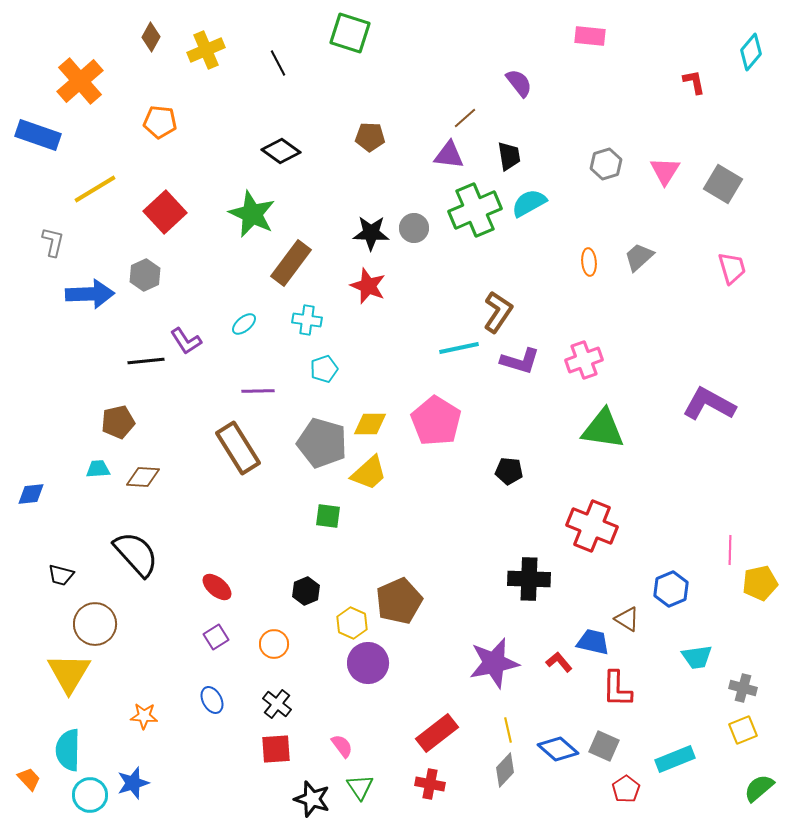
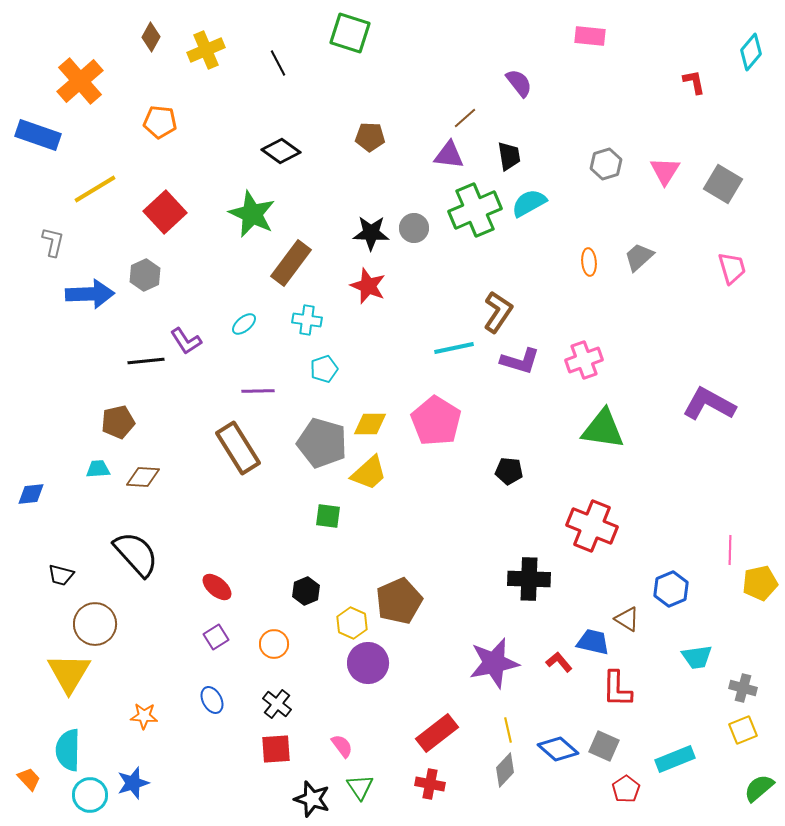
cyan line at (459, 348): moved 5 px left
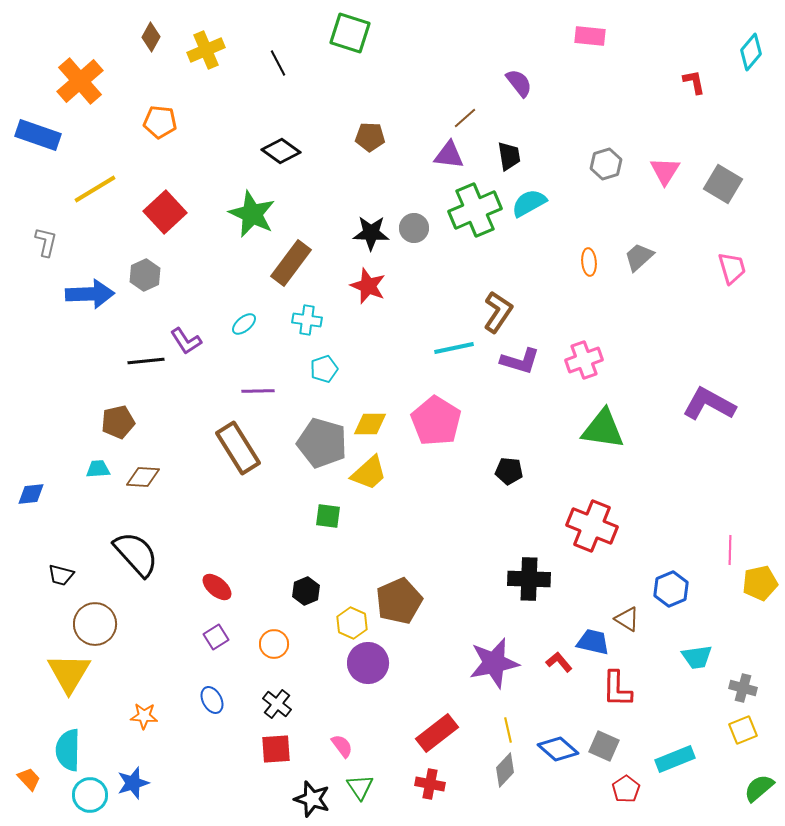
gray L-shape at (53, 242): moved 7 px left
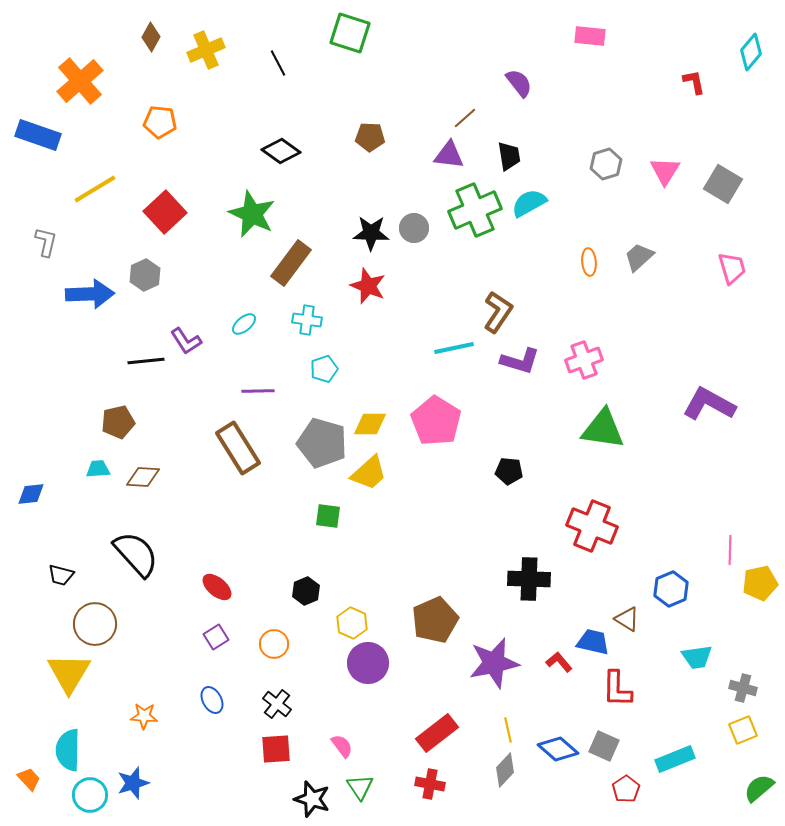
brown pentagon at (399, 601): moved 36 px right, 19 px down
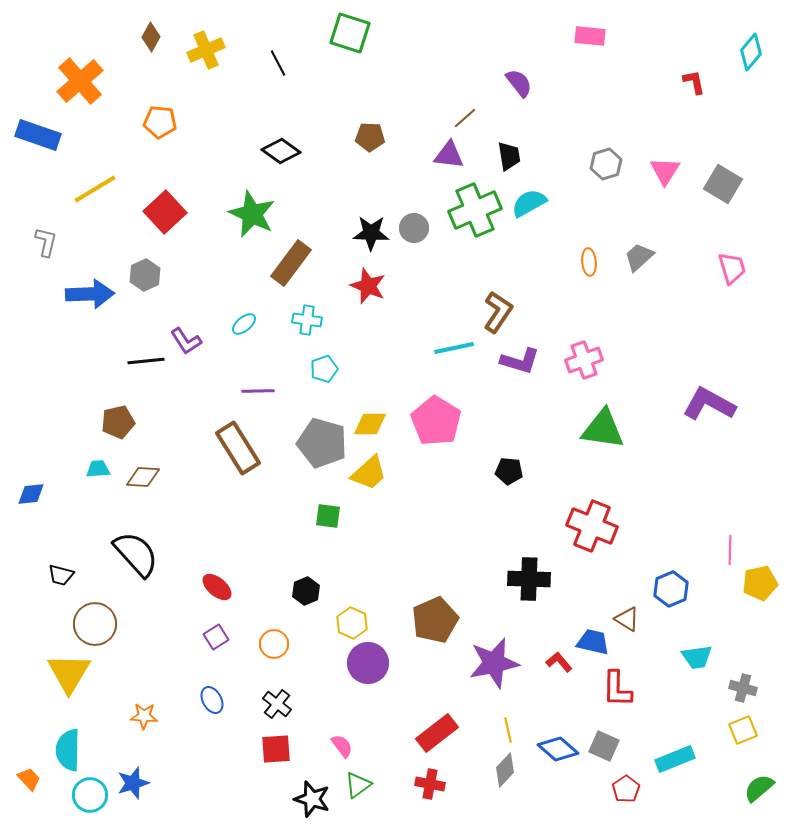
green triangle at (360, 787): moved 2 px left, 2 px up; rotated 28 degrees clockwise
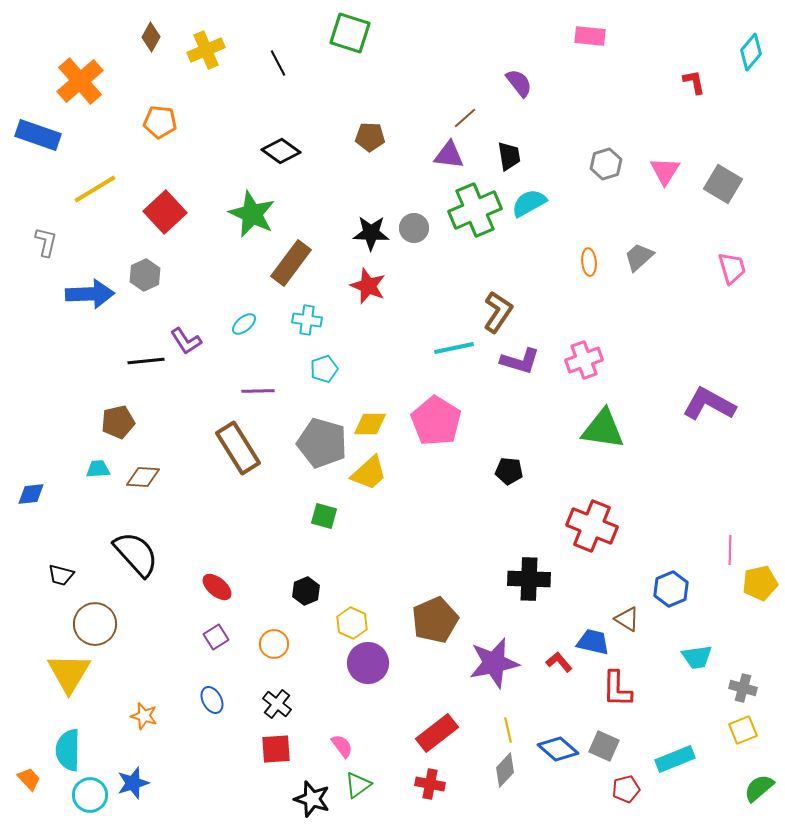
green square at (328, 516): moved 4 px left; rotated 8 degrees clockwise
orange star at (144, 716): rotated 12 degrees clockwise
red pentagon at (626, 789): rotated 20 degrees clockwise
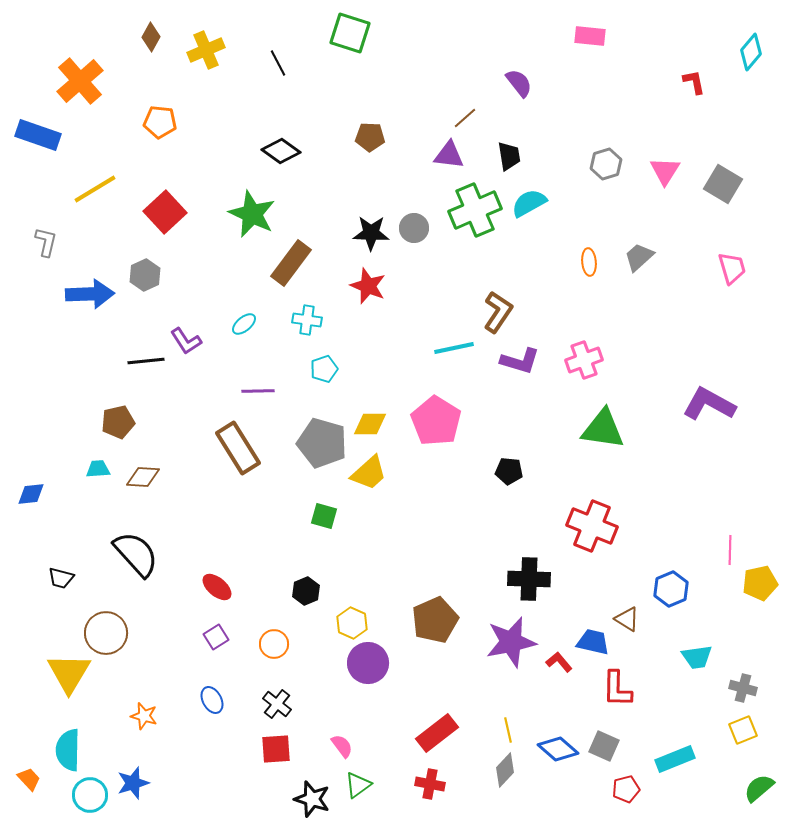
black trapezoid at (61, 575): moved 3 px down
brown circle at (95, 624): moved 11 px right, 9 px down
purple star at (494, 663): moved 17 px right, 21 px up
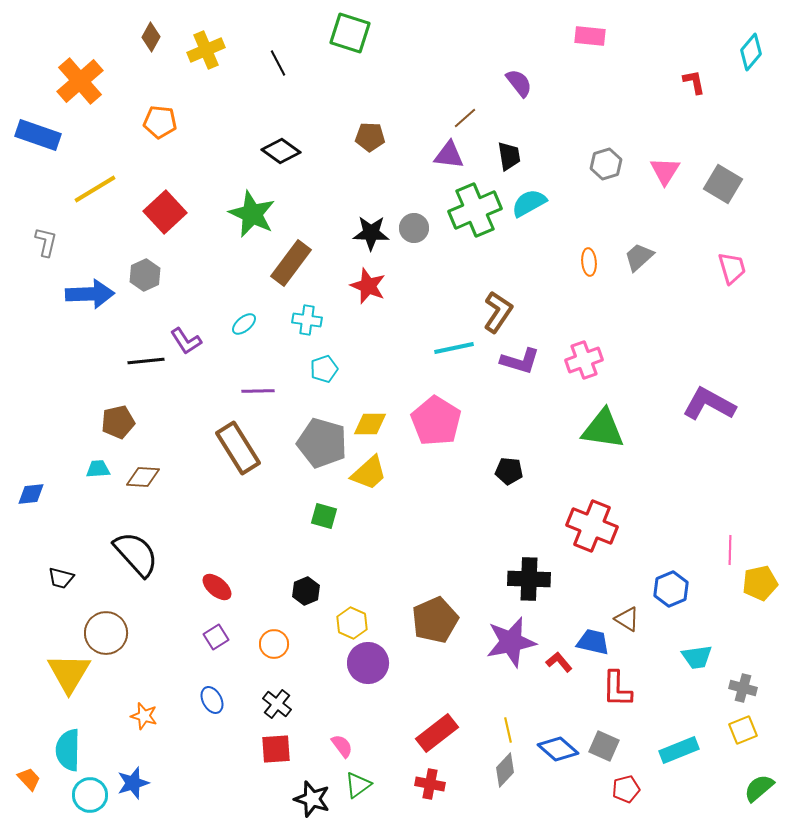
cyan rectangle at (675, 759): moved 4 px right, 9 px up
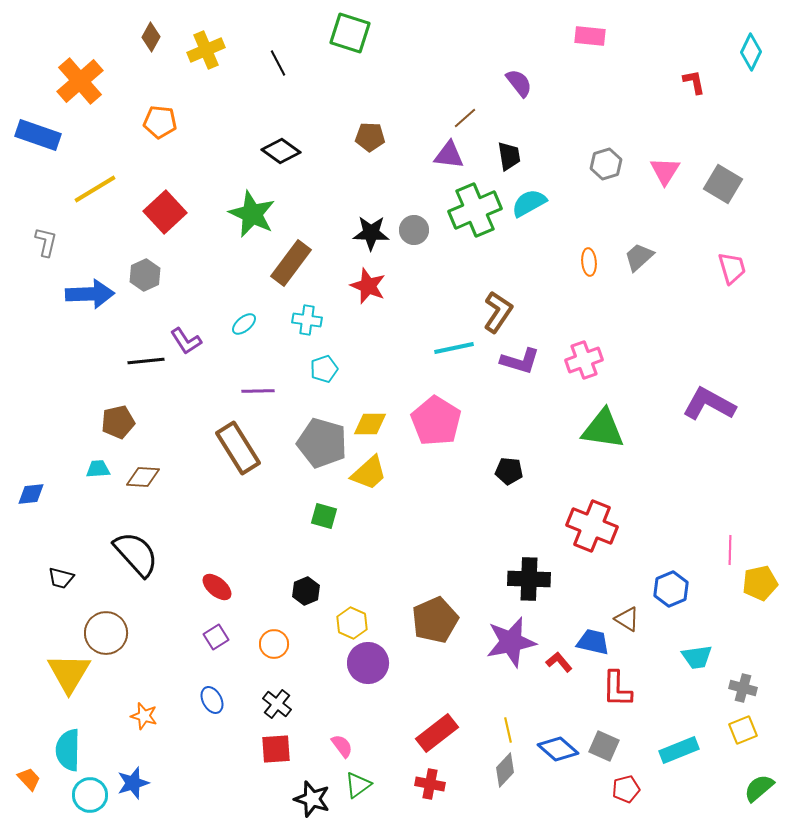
cyan diamond at (751, 52): rotated 15 degrees counterclockwise
gray circle at (414, 228): moved 2 px down
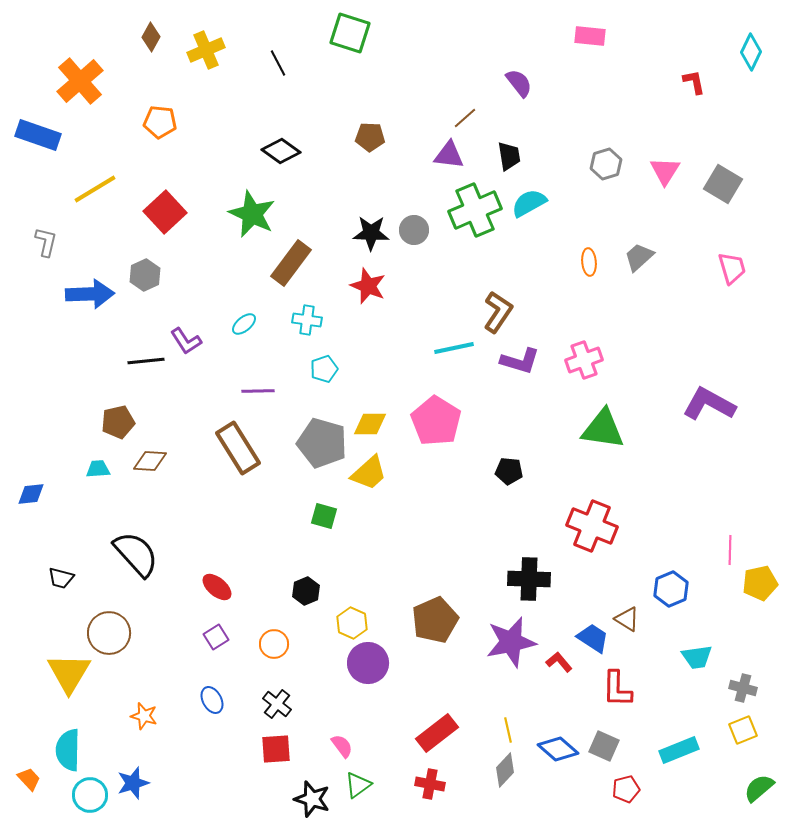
brown diamond at (143, 477): moved 7 px right, 16 px up
brown circle at (106, 633): moved 3 px right
blue trapezoid at (593, 642): moved 4 px up; rotated 20 degrees clockwise
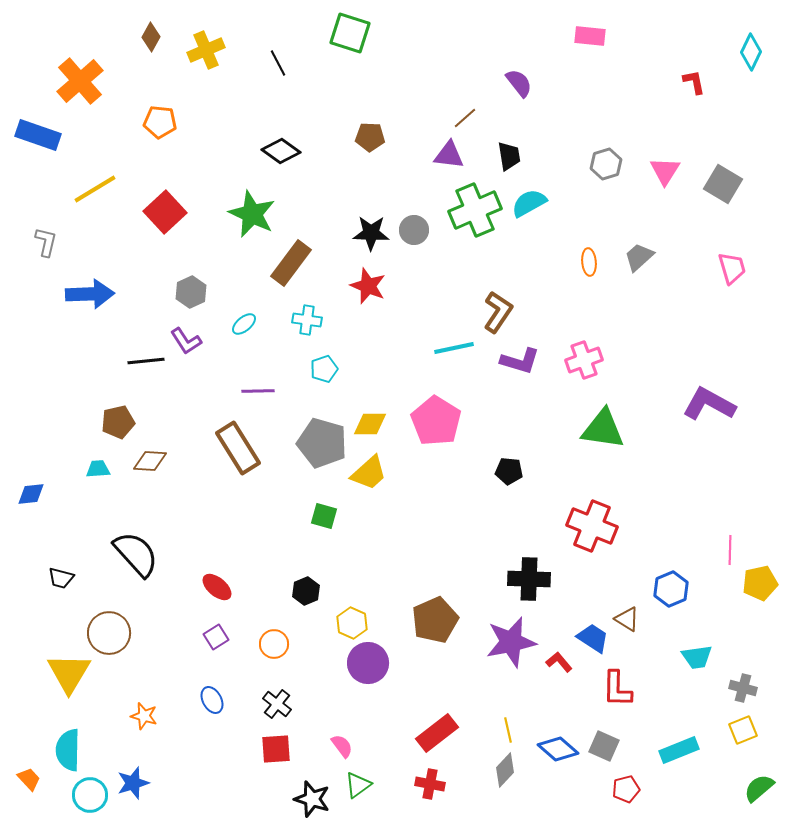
gray hexagon at (145, 275): moved 46 px right, 17 px down
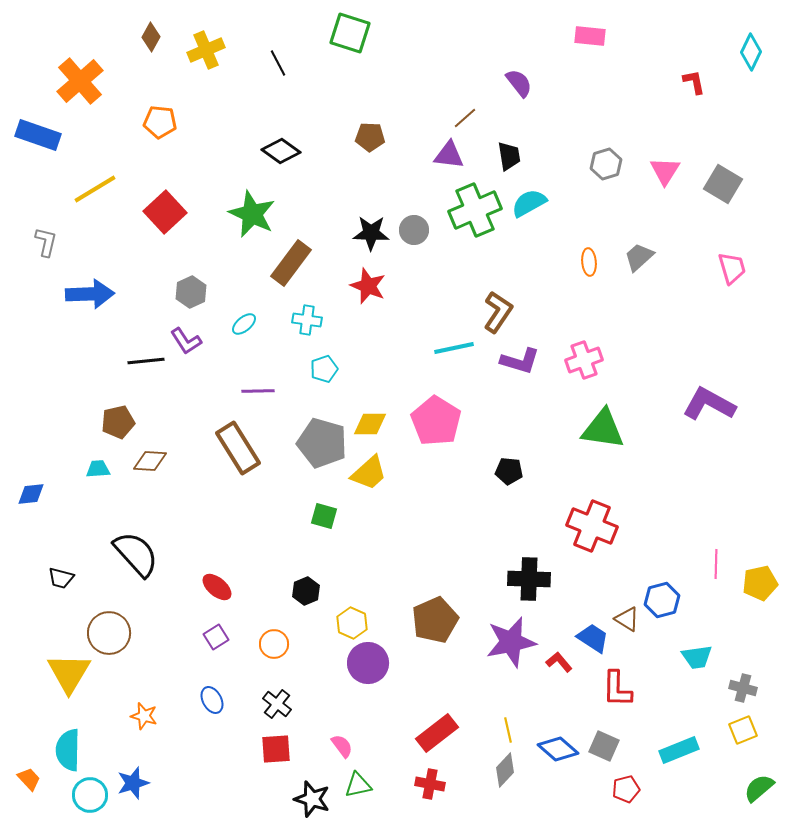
pink line at (730, 550): moved 14 px left, 14 px down
blue hexagon at (671, 589): moved 9 px left, 11 px down; rotated 8 degrees clockwise
green triangle at (358, 785): rotated 24 degrees clockwise
